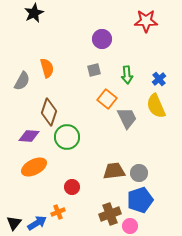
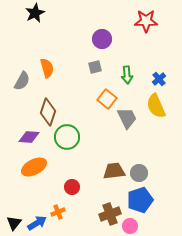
black star: moved 1 px right
gray square: moved 1 px right, 3 px up
brown diamond: moved 1 px left
purple diamond: moved 1 px down
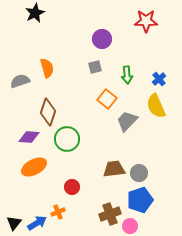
gray semicircle: moved 2 px left; rotated 138 degrees counterclockwise
gray trapezoid: moved 3 px down; rotated 110 degrees counterclockwise
green circle: moved 2 px down
brown trapezoid: moved 2 px up
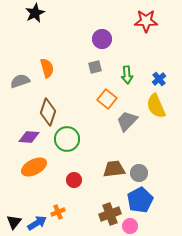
red circle: moved 2 px right, 7 px up
blue pentagon: rotated 10 degrees counterclockwise
black triangle: moved 1 px up
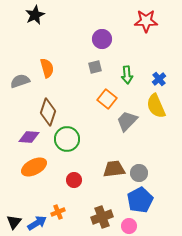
black star: moved 2 px down
brown cross: moved 8 px left, 3 px down
pink circle: moved 1 px left
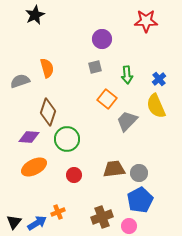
red circle: moved 5 px up
